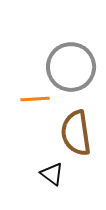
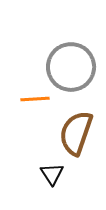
brown semicircle: rotated 27 degrees clockwise
black triangle: rotated 20 degrees clockwise
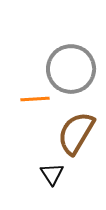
gray circle: moved 2 px down
brown semicircle: rotated 12 degrees clockwise
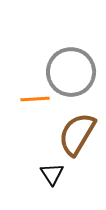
gray circle: moved 3 px down
brown semicircle: moved 1 px right, 1 px down
